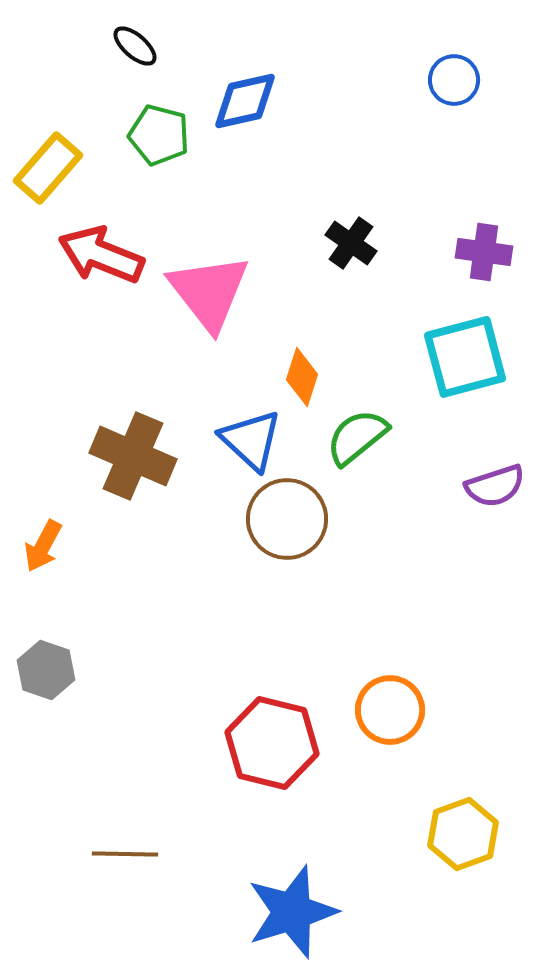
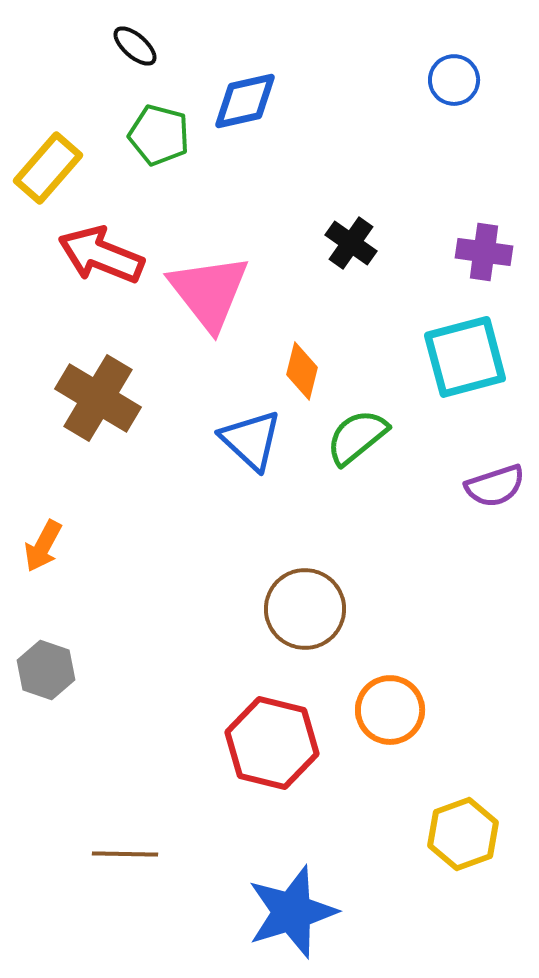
orange diamond: moved 6 px up; rotated 4 degrees counterclockwise
brown cross: moved 35 px left, 58 px up; rotated 8 degrees clockwise
brown circle: moved 18 px right, 90 px down
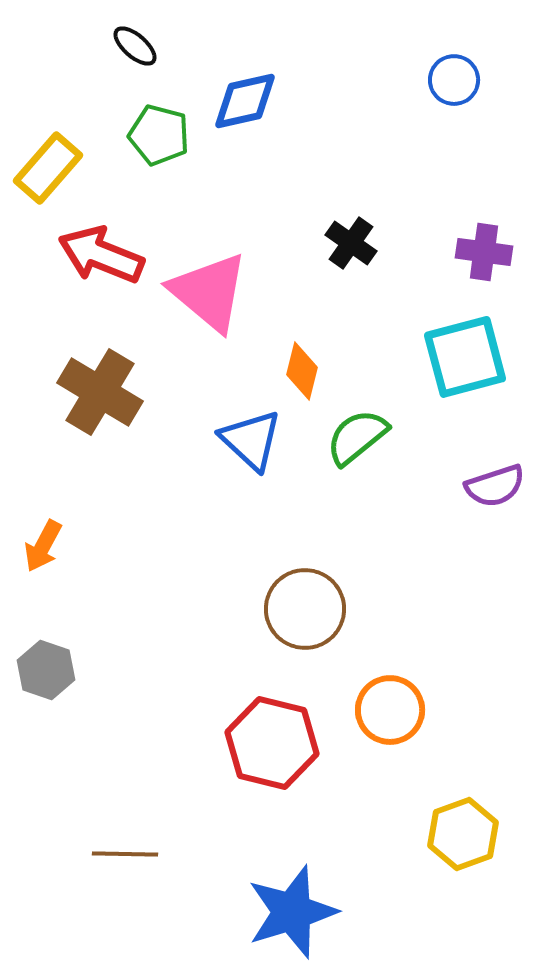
pink triangle: rotated 12 degrees counterclockwise
brown cross: moved 2 px right, 6 px up
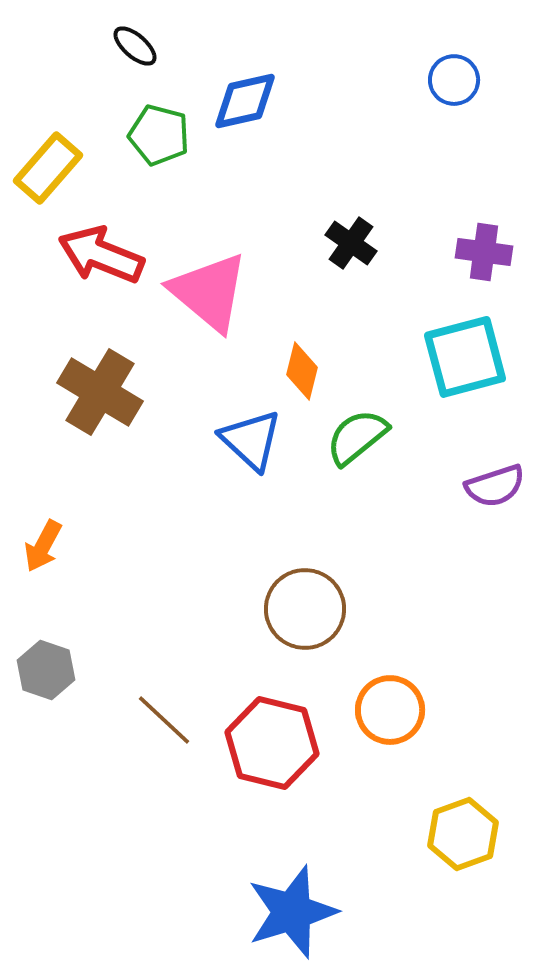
brown line: moved 39 px right, 134 px up; rotated 42 degrees clockwise
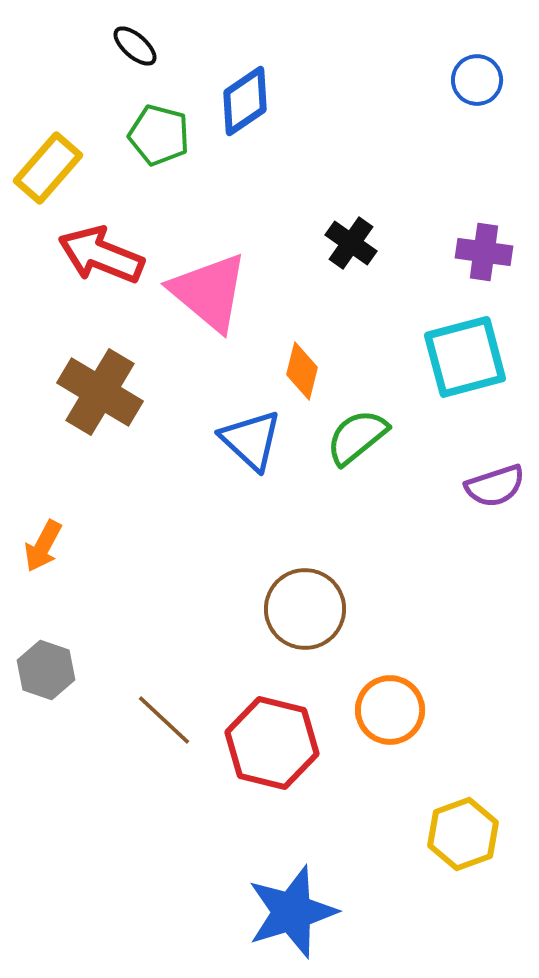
blue circle: moved 23 px right
blue diamond: rotated 22 degrees counterclockwise
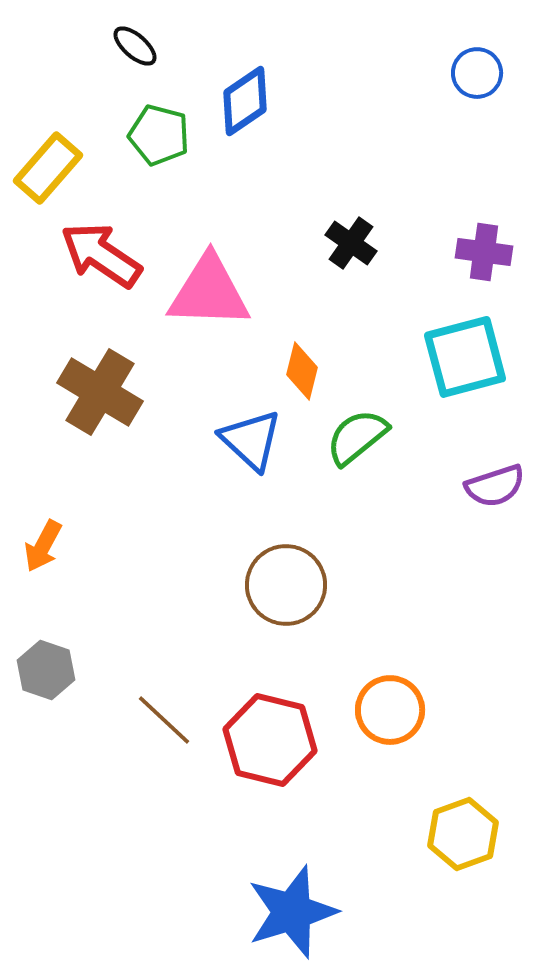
blue circle: moved 7 px up
red arrow: rotated 12 degrees clockwise
pink triangle: rotated 38 degrees counterclockwise
brown circle: moved 19 px left, 24 px up
red hexagon: moved 2 px left, 3 px up
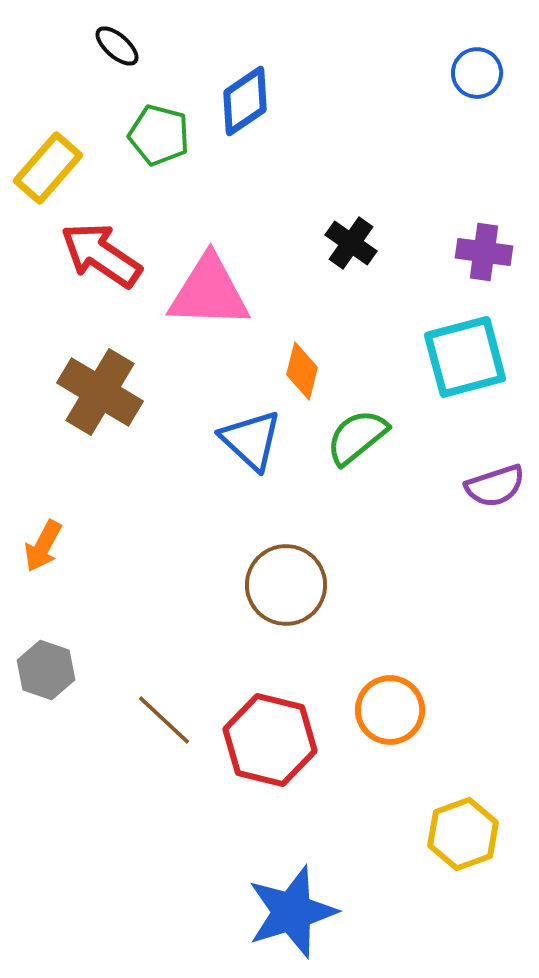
black ellipse: moved 18 px left
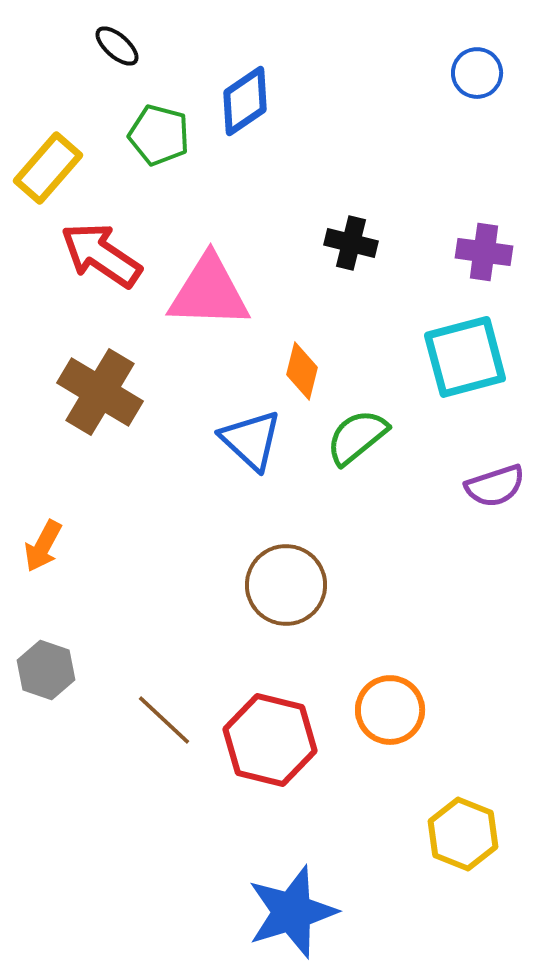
black cross: rotated 21 degrees counterclockwise
yellow hexagon: rotated 18 degrees counterclockwise
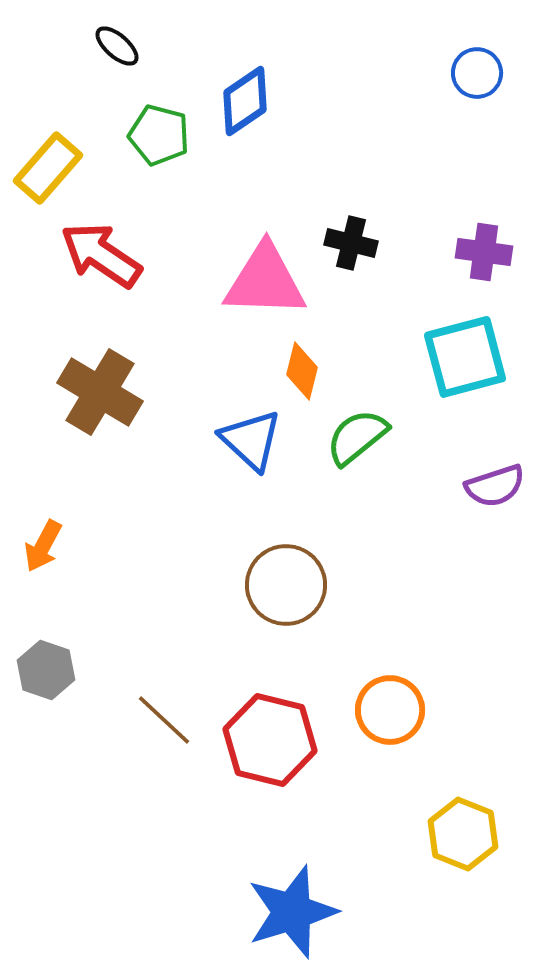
pink triangle: moved 56 px right, 11 px up
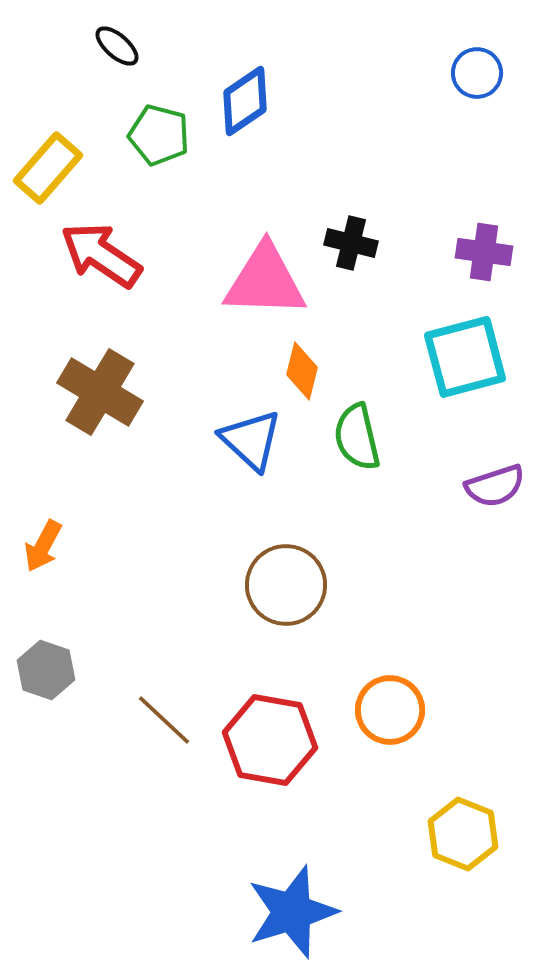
green semicircle: rotated 64 degrees counterclockwise
red hexagon: rotated 4 degrees counterclockwise
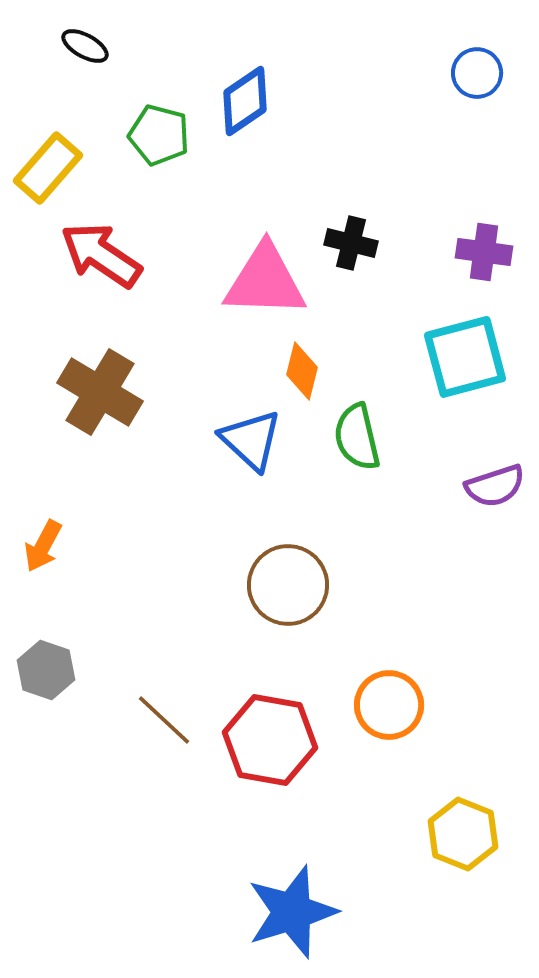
black ellipse: moved 32 px left; rotated 12 degrees counterclockwise
brown circle: moved 2 px right
orange circle: moved 1 px left, 5 px up
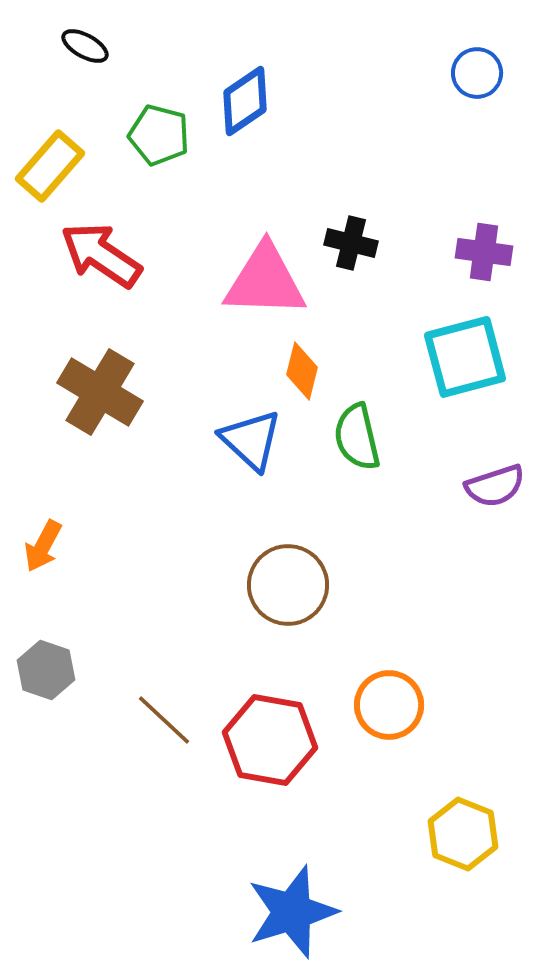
yellow rectangle: moved 2 px right, 2 px up
